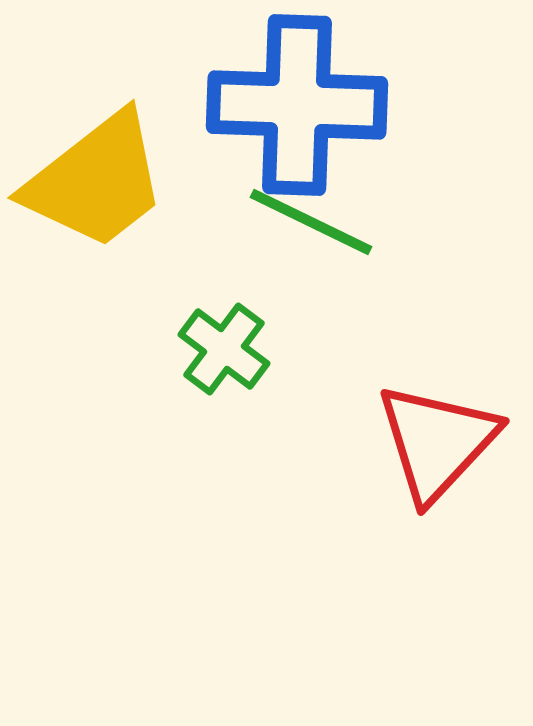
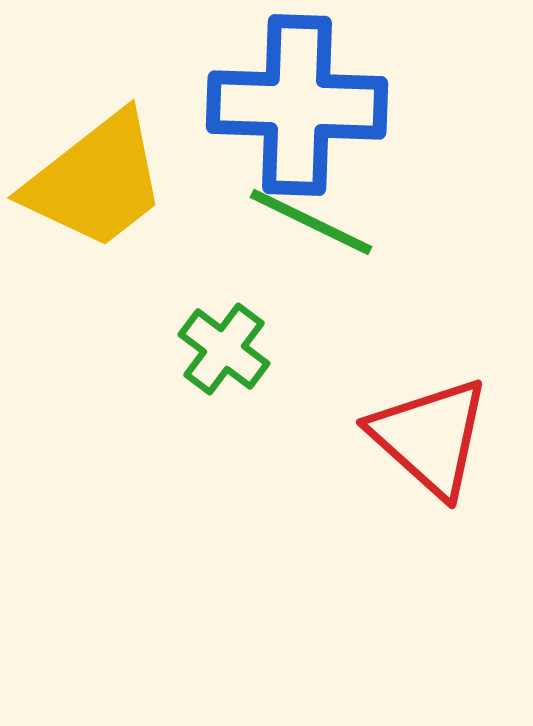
red triangle: moved 7 px left, 5 px up; rotated 31 degrees counterclockwise
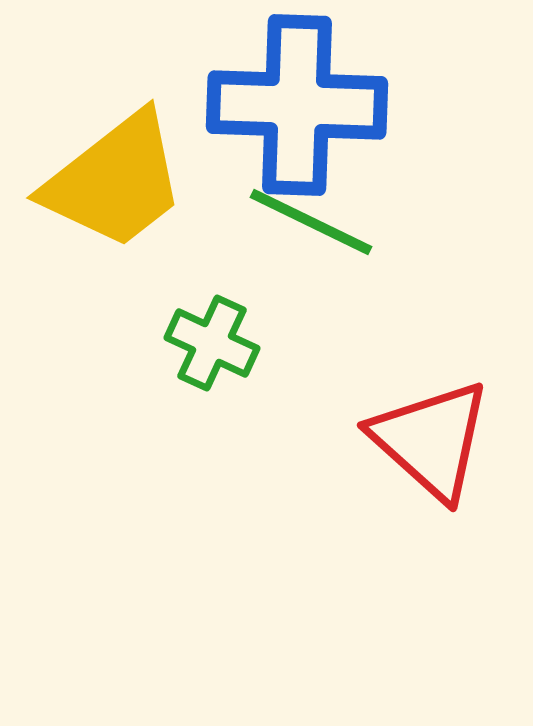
yellow trapezoid: moved 19 px right
green cross: moved 12 px left, 6 px up; rotated 12 degrees counterclockwise
red triangle: moved 1 px right, 3 px down
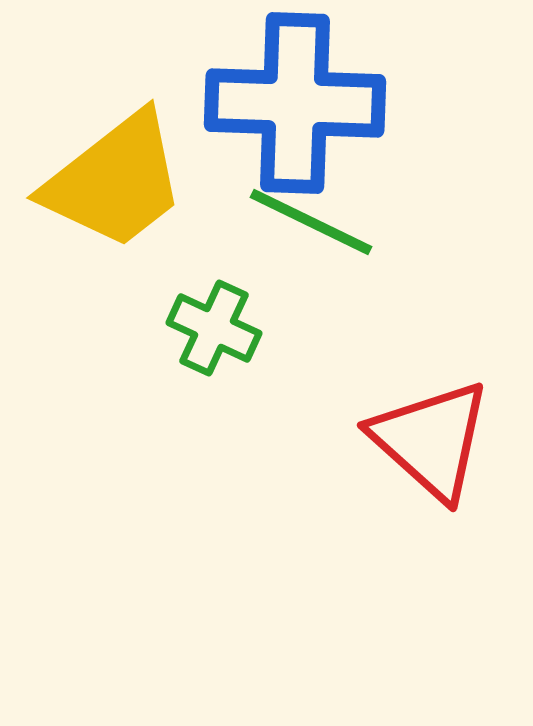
blue cross: moved 2 px left, 2 px up
green cross: moved 2 px right, 15 px up
